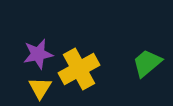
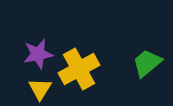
yellow triangle: moved 1 px down
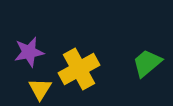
purple star: moved 9 px left, 2 px up
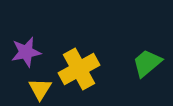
purple star: moved 3 px left
